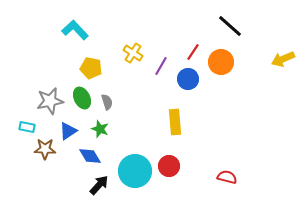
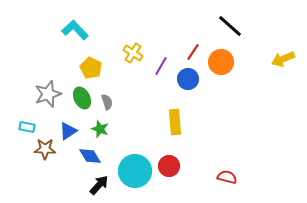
yellow pentagon: rotated 15 degrees clockwise
gray star: moved 2 px left, 7 px up; rotated 8 degrees counterclockwise
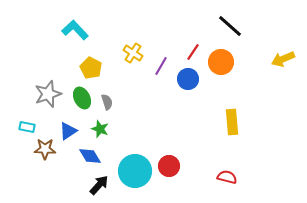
yellow rectangle: moved 57 px right
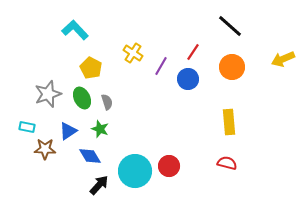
orange circle: moved 11 px right, 5 px down
yellow rectangle: moved 3 px left
red semicircle: moved 14 px up
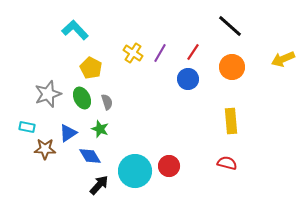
purple line: moved 1 px left, 13 px up
yellow rectangle: moved 2 px right, 1 px up
blue triangle: moved 2 px down
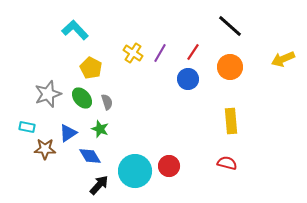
orange circle: moved 2 px left
green ellipse: rotated 15 degrees counterclockwise
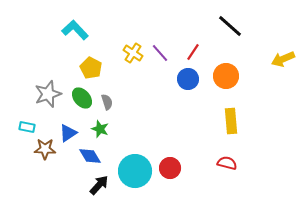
purple line: rotated 72 degrees counterclockwise
orange circle: moved 4 px left, 9 px down
red circle: moved 1 px right, 2 px down
